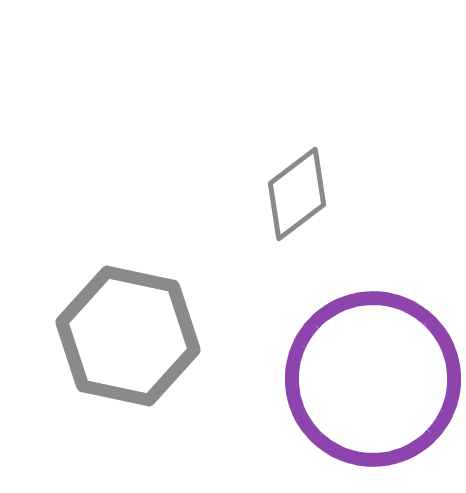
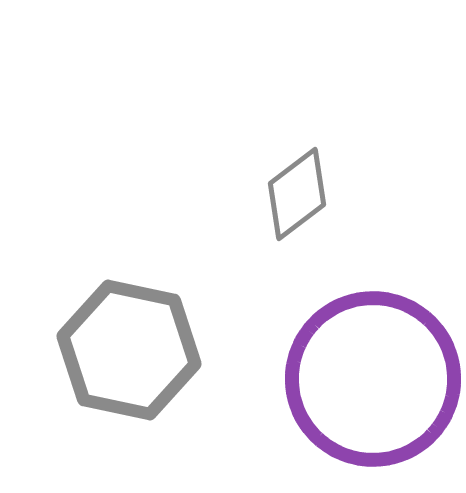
gray hexagon: moved 1 px right, 14 px down
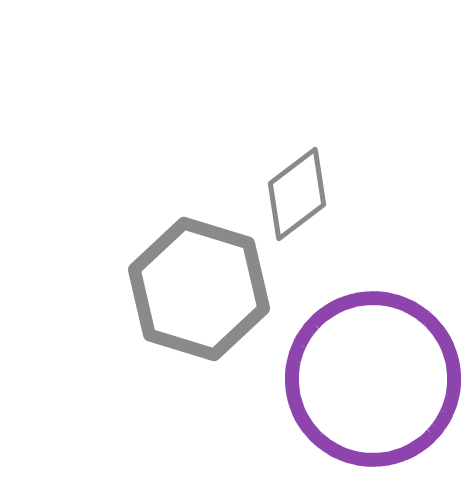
gray hexagon: moved 70 px right, 61 px up; rotated 5 degrees clockwise
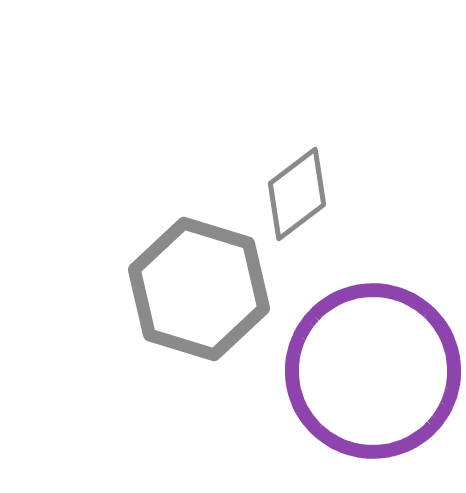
purple circle: moved 8 px up
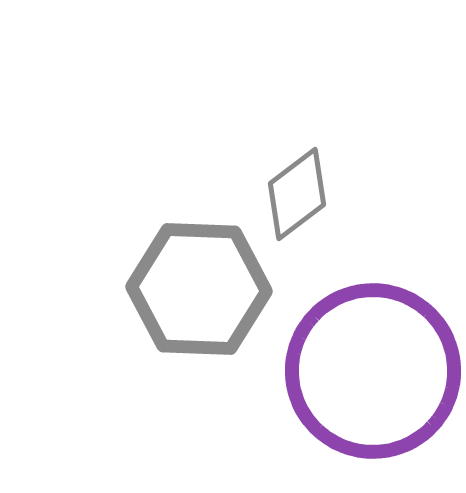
gray hexagon: rotated 15 degrees counterclockwise
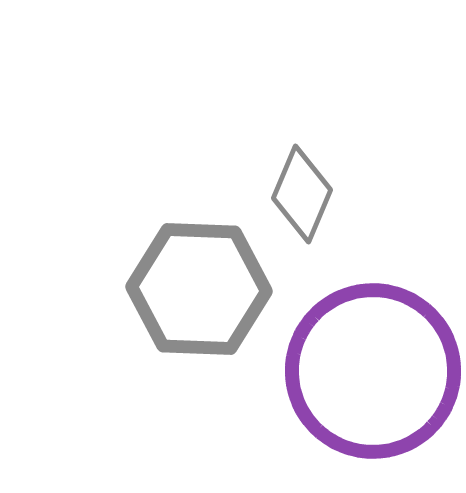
gray diamond: moved 5 px right; rotated 30 degrees counterclockwise
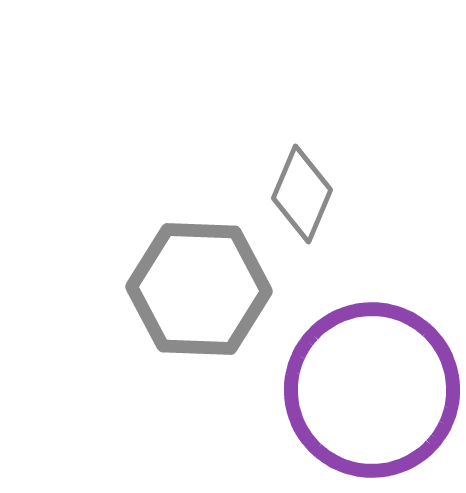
purple circle: moved 1 px left, 19 px down
